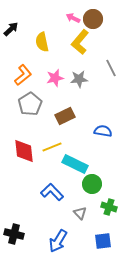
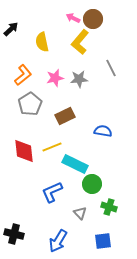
blue L-shape: rotated 70 degrees counterclockwise
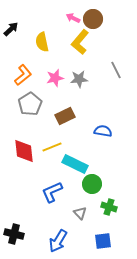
gray line: moved 5 px right, 2 px down
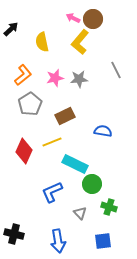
yellow line: moved 5 px up
red diamond: rotated 30 degrees clockwise
blue arrow: rotated 40 degrees counterclockwise
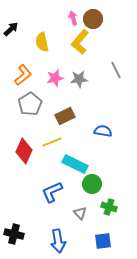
pink arrow: rotated 48 degrees clockwise
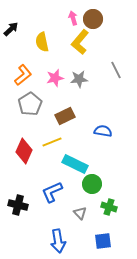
black cross: moved 4 px right, 29 px up
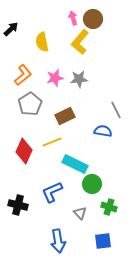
gray line: moved 40 px down
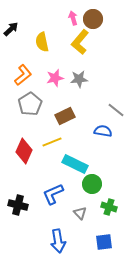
gray line: rotated 24 degrees counterclockwise
blue L-shape: moved 1 px right, 2 px down
blue square: moved 1 px right, 1 px down
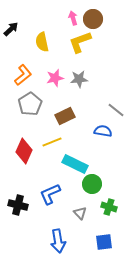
yellow L-shape: rotated 30 degrees clockwise
blue L-shape: moved 3 px left
